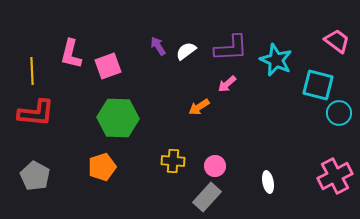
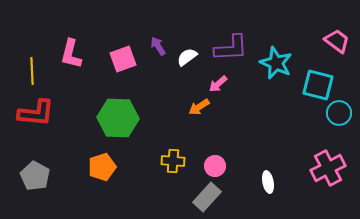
white semicircle: moved 1 px right, 6 px down
cyan star: moved 3 px down
pink square: moved 15 px right, 7 px up
pink arrow: moved 9 px left
pink cross: moved 7 px left, 8 px up
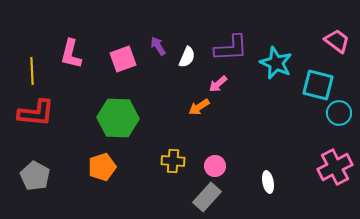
white semicircle: rotated 150 degrees clockwise
pink cross: moved 7 px right, 1 px up
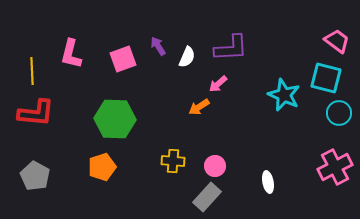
cyan star: moved 8 px right, 32 px down
cyan square: moved 8 px right, 7 px up
green hexagon: moved 3 px left, 1 px down
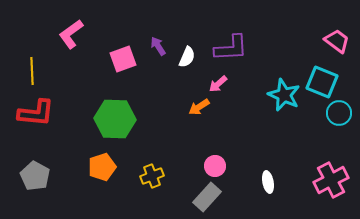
pink L-shape: moved 20 px up; rotated 40 degrees clockwise
cyan square: moved 4 px left, 4 px down; rotated 8 degrees clockwise
yellow cross: moved 21 px left, 15 px down; rotated 25 degrees counterclockwise
pink cross: moved 4 px left, 13 px down
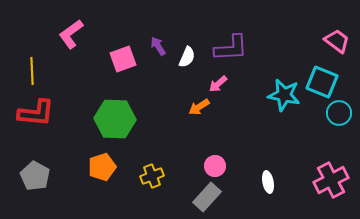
cyan star: rotated 12 degrees counterclockwise
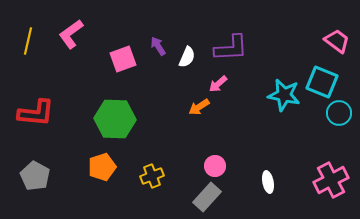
yellow line: moved 4 px left, 30 px up; rotated 16 degrees clockwise
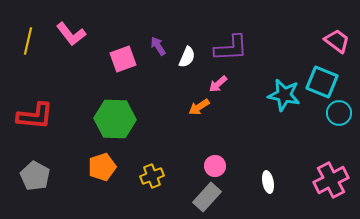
pink L-shape: rotated 92 degrees counterclockwise
red L-shape: moved 1 px left, 3 px down
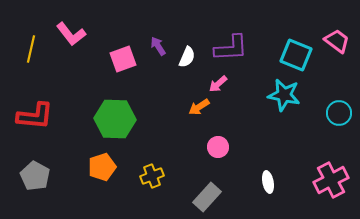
yellow line: moved 3 px right, 8 px down
cyan square: moved 26 px left, 27 px up
pink circle: moved 3 px right, 19 px up
